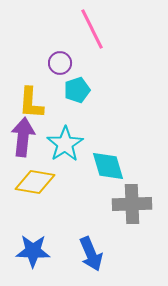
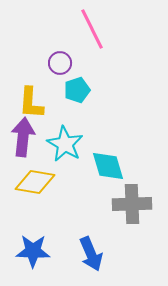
cyan star: rotated 9 degrees counterclockwise
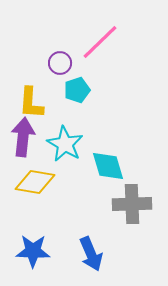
pink line: moved 8 px right, 13 px down; rotated 72 degrees clockwise
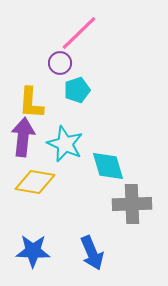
pink line: moved 21 px left, 9 px up
cyan star: rotated 6 degrees counterclockwise
blue arrow: moved 1 px right, 1 px up
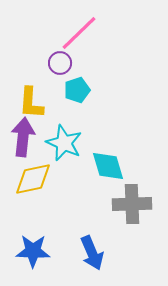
cyan star: moved 1 px left, 1 px up
yellow diamond: moved 2 px left, 3 px up; rotated 21 degrees counterclockwise
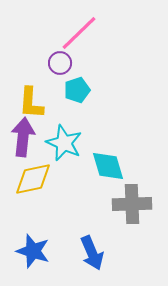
blue star: rotated 16 degrees clockwise
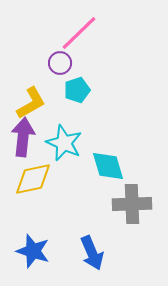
yellow L-shape: rotated 124 degrees counterclockwise
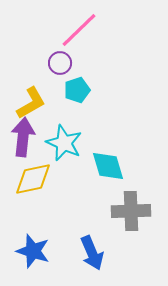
pink line: moved 3 px up
gray cross: moved 1 px left, 7 px down
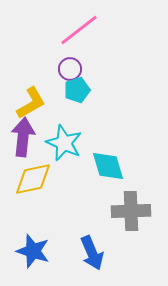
pink line: rotated 6 degrees clockwise
purple circle: moved 10 px right, 6 px down
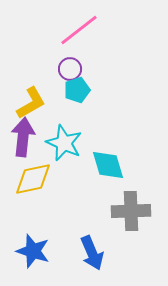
cyan diamond: moved 1 px up
